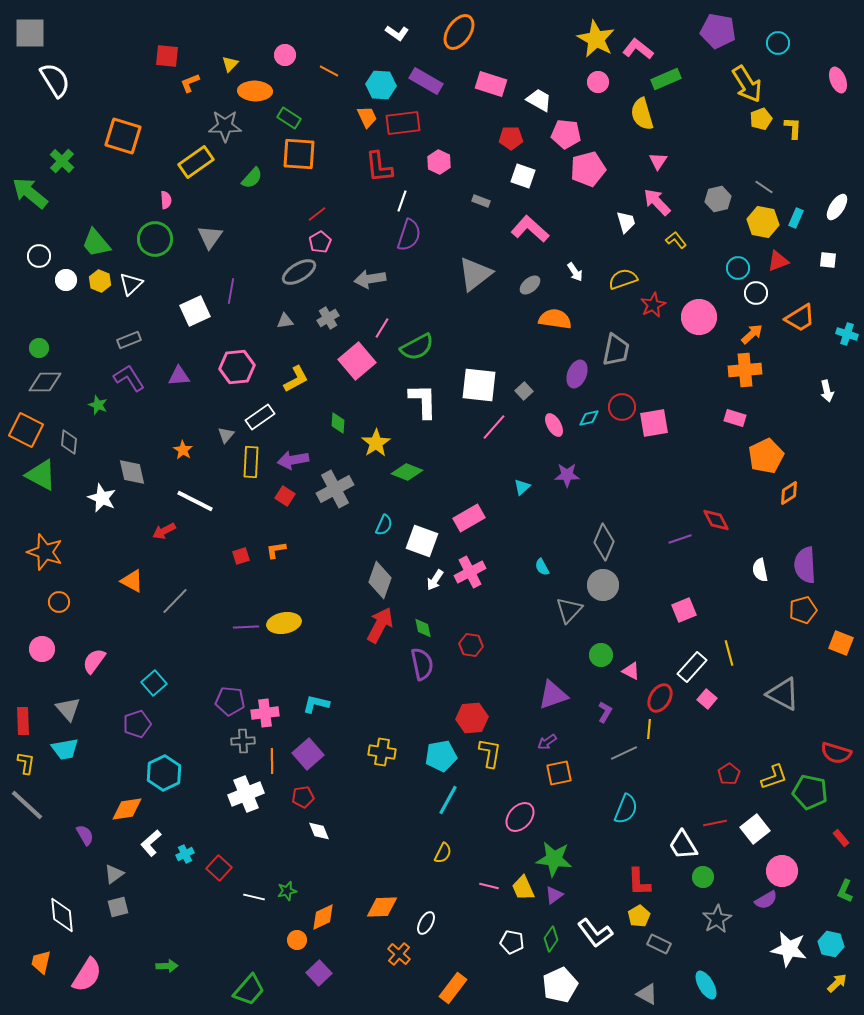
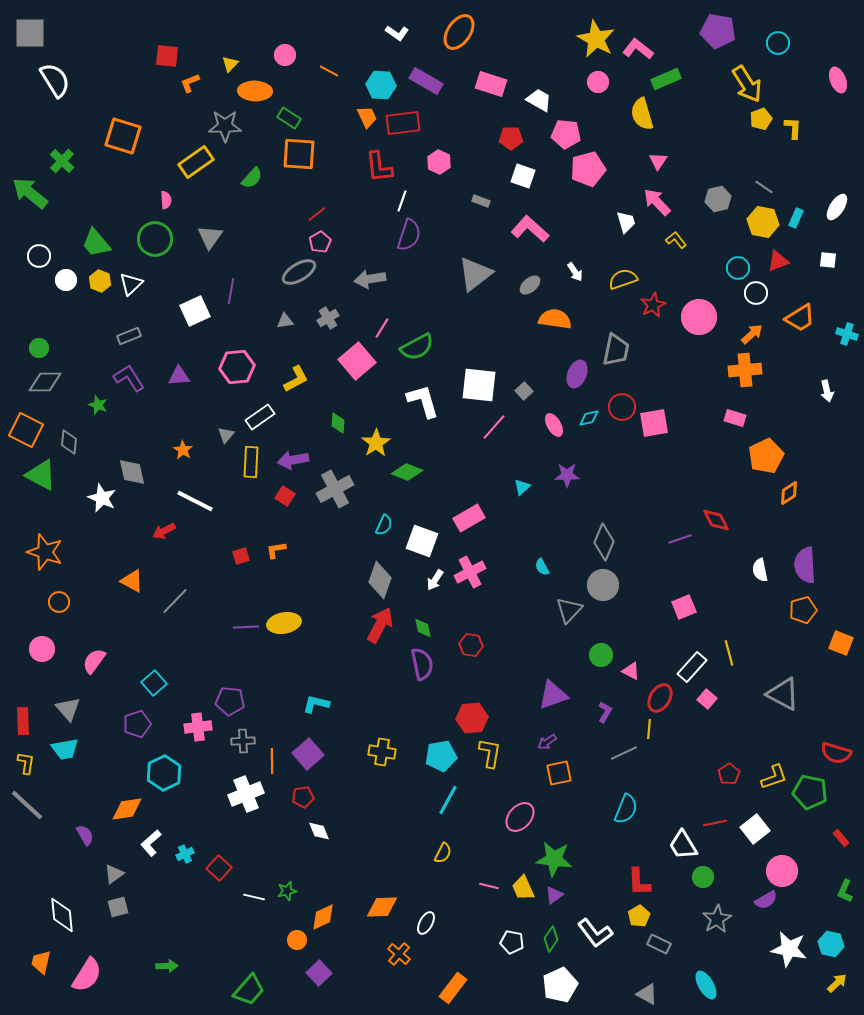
gray rectangle at (129, 340): moved 4 px up
white L-shape at (423, 401): rotated 15 degrees counterclockwise
pink square at (684, 610): moved 3 px up
pink cross at (265, 713): moved 67 px left, 14 px down
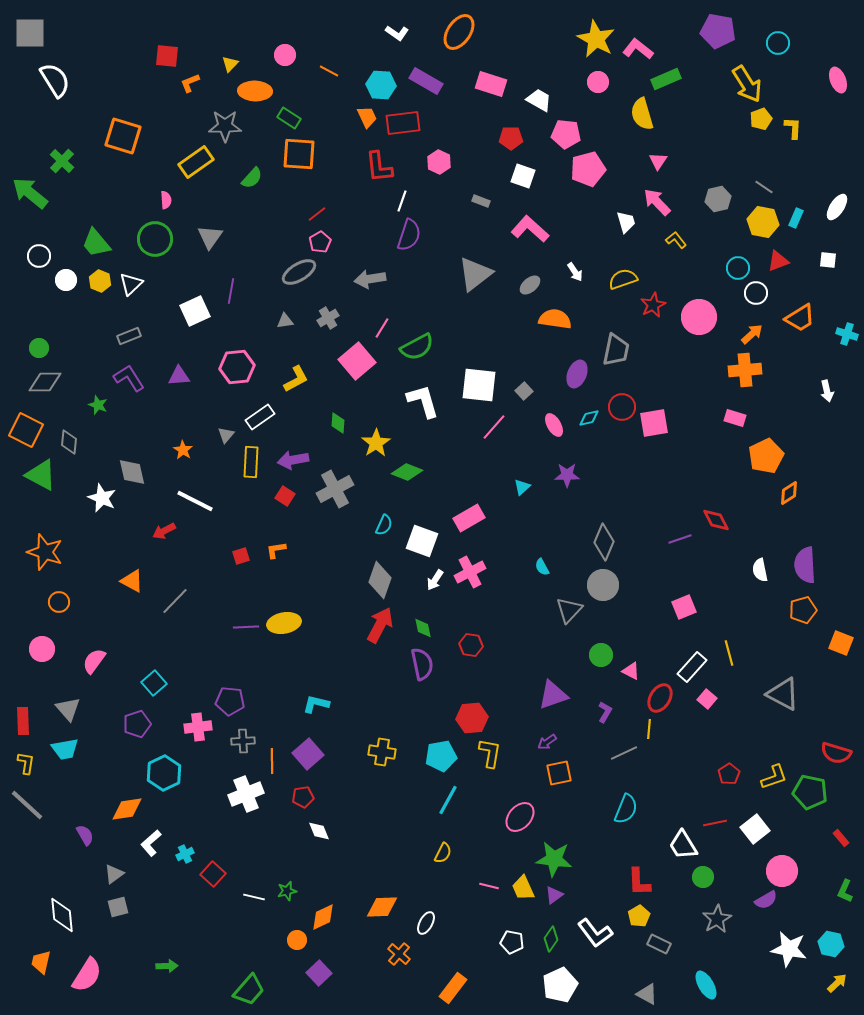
red square at (219, 868): moved 6 px left, 6 px down
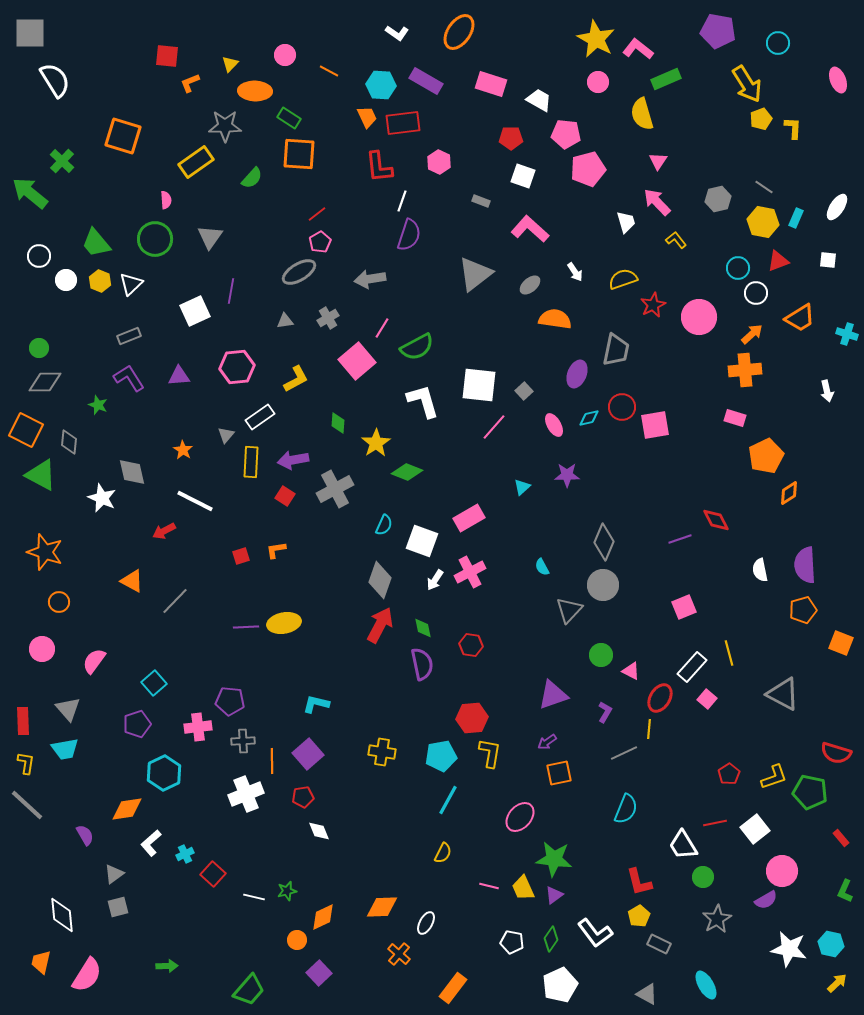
pink square at (654, 423): moved 1 px right, 2 px down
red L-shape at (639, 882): rotated 12 degrees counterclockwise
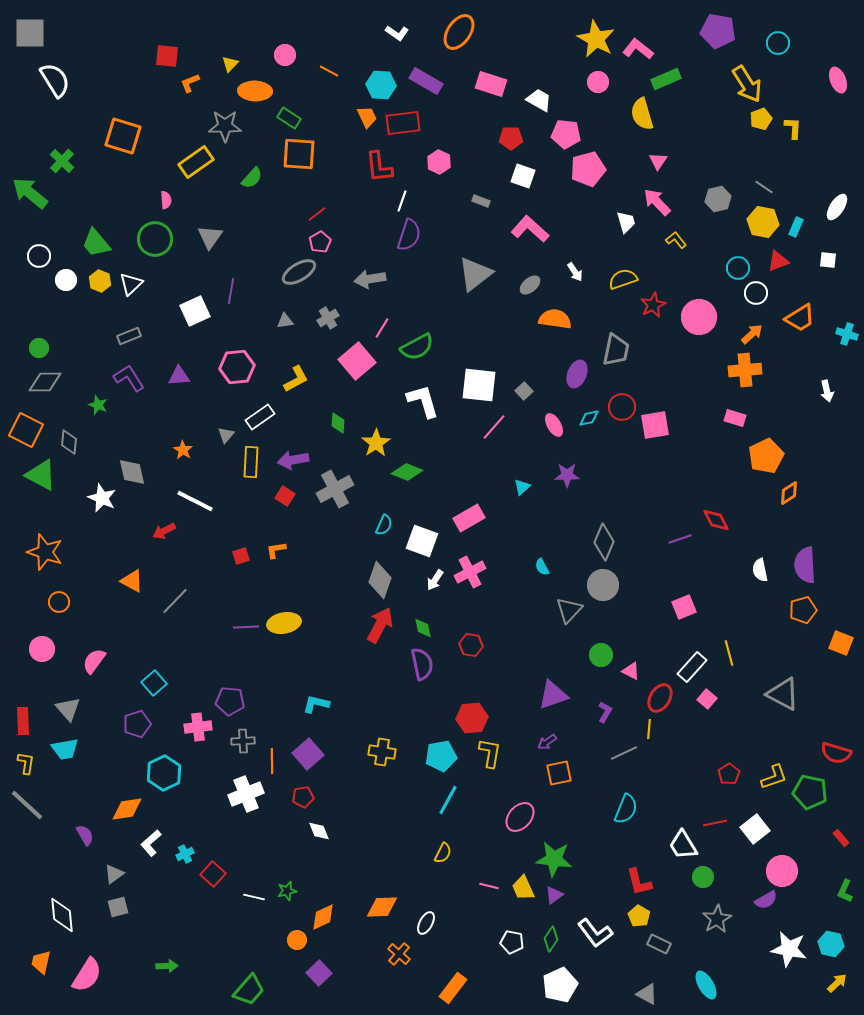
cyan rectangle at (796, 218): moved 9 px down
yellow pentagon at (639, 916): rotated 10 degrees counterclockwise
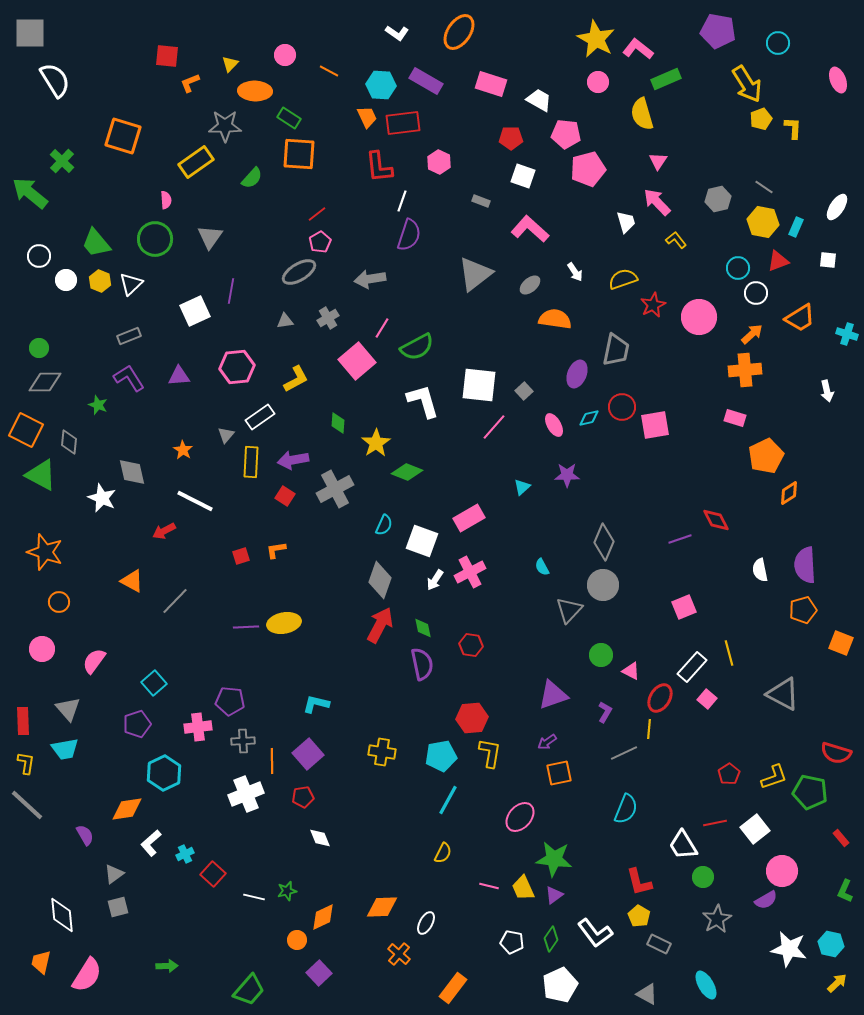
white diamond at (319, 831): moved 1 px right, 7 px down
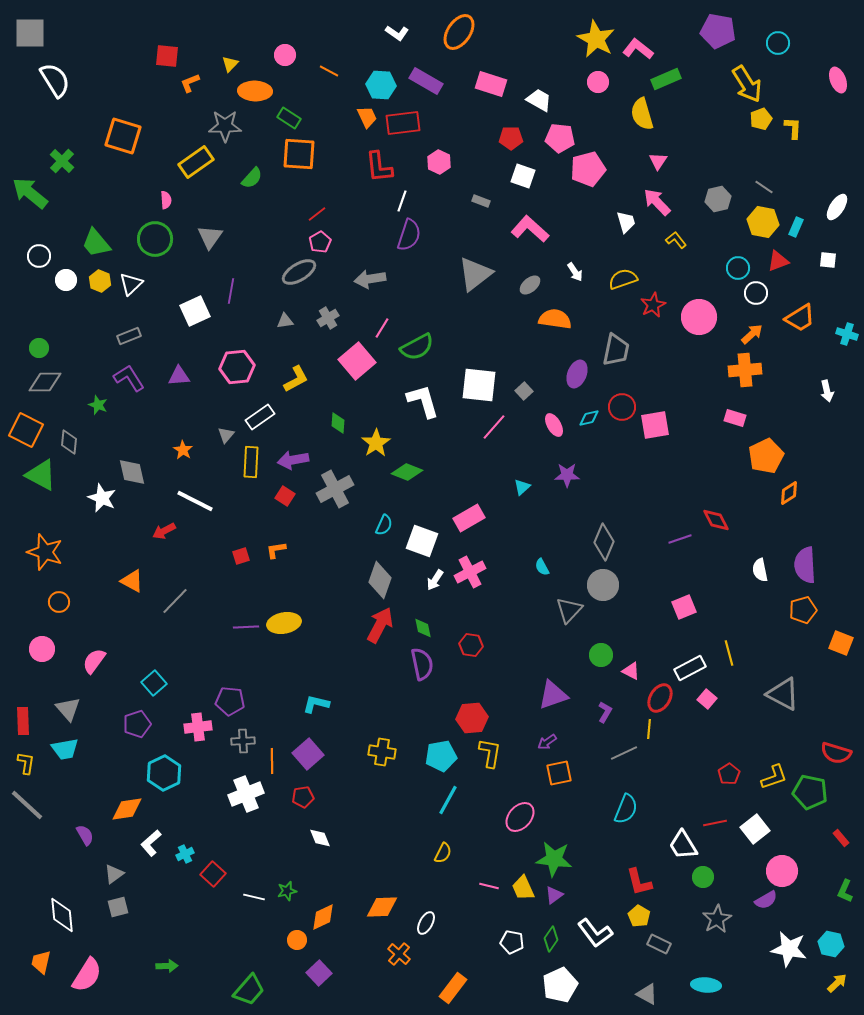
pink pentagon at (566, 134): moved 6 px left, 4 px down
white rectangle at (692, 667): moved 2 px left, 1 px down; rotated 20 degrees clockwise
cyan ellipse at (706, 985): rotated 56 degrees counterclockwise
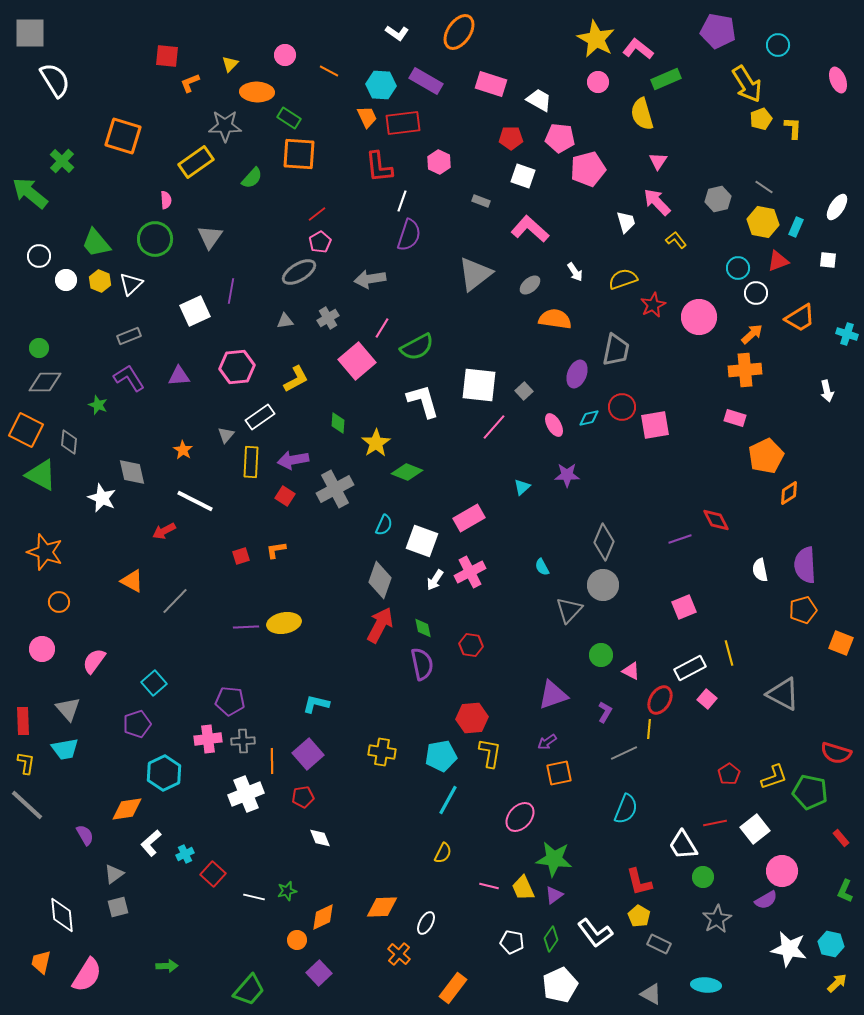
cyan circle at (778, 43): moved 2 px down
orange ellipse at (255, 91): moved 2 px right, 1 px down
red ellipse at (660, 698): moved 2 px down
pink cross at (198, 727): moved 10 px right, 12 px down
gray triangle at (647, 994): moved 4 px right
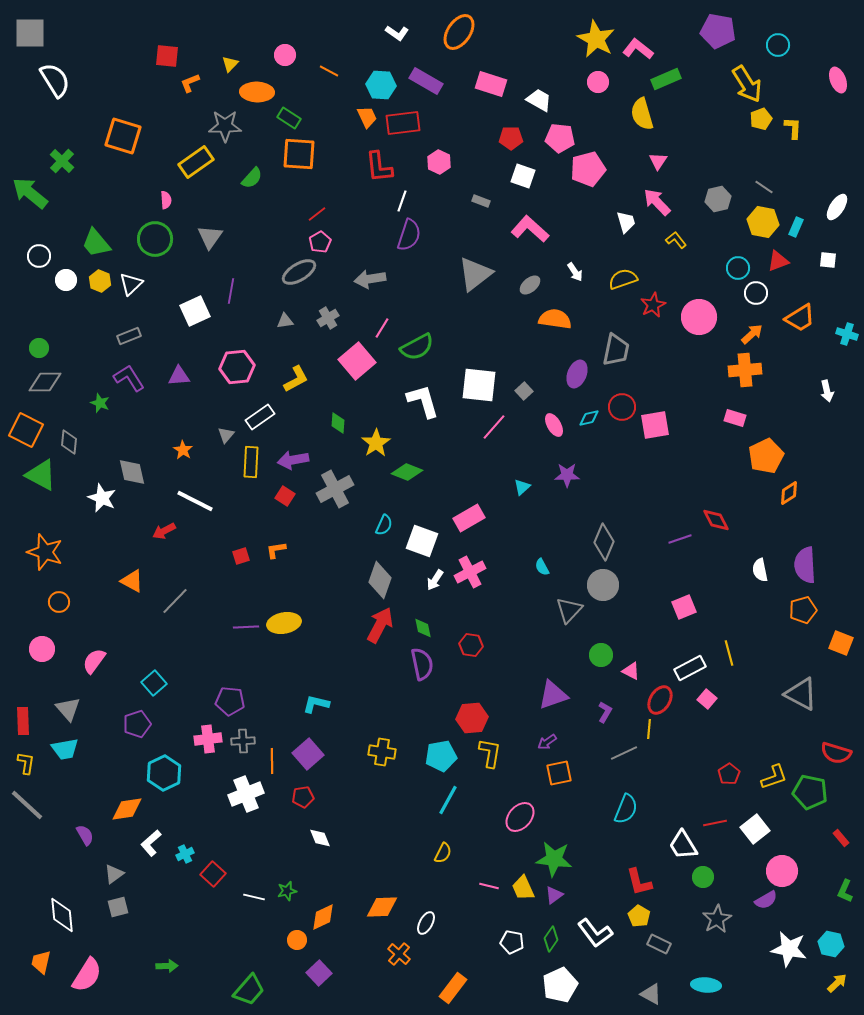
green star at (98, 405): moved 2 px right, 2 px up
gray triangle at (783, 694): moved 18 px right
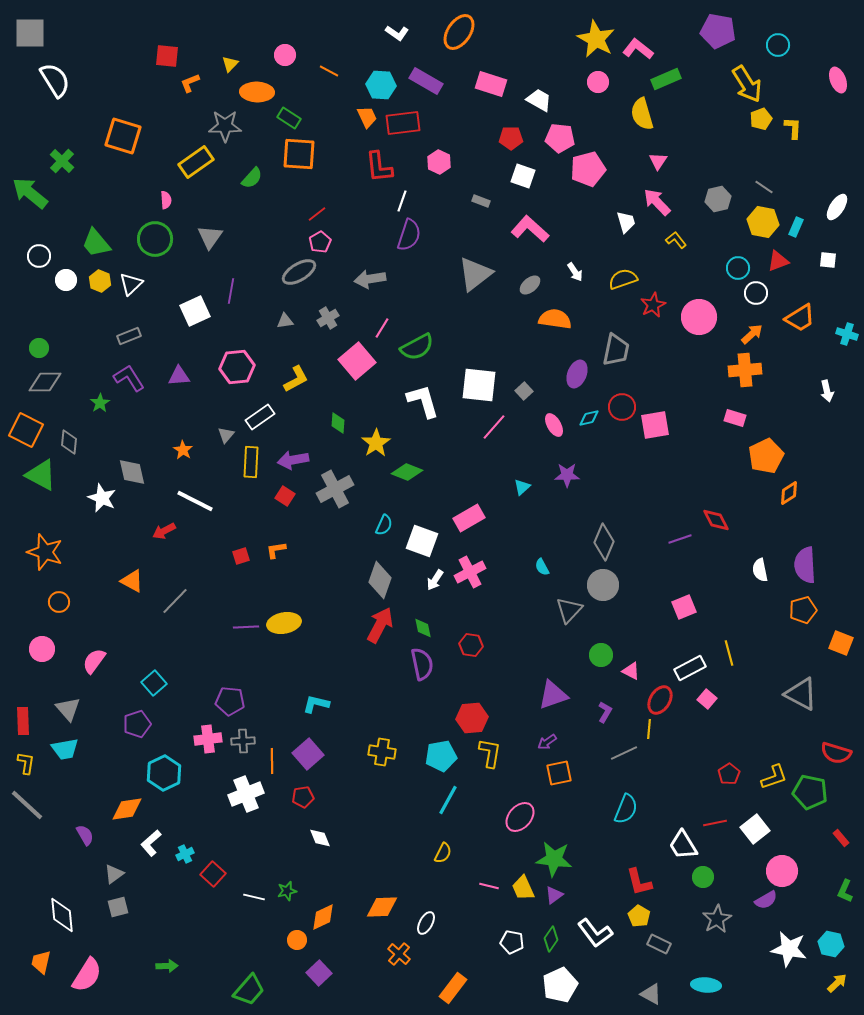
green star at (100, 403): rotated 18 degrees clockwise
